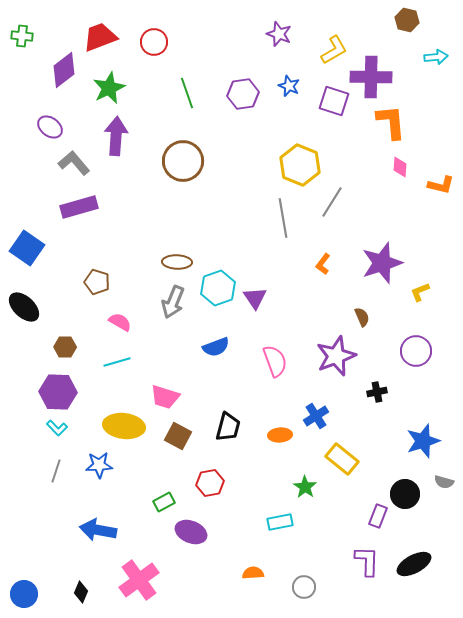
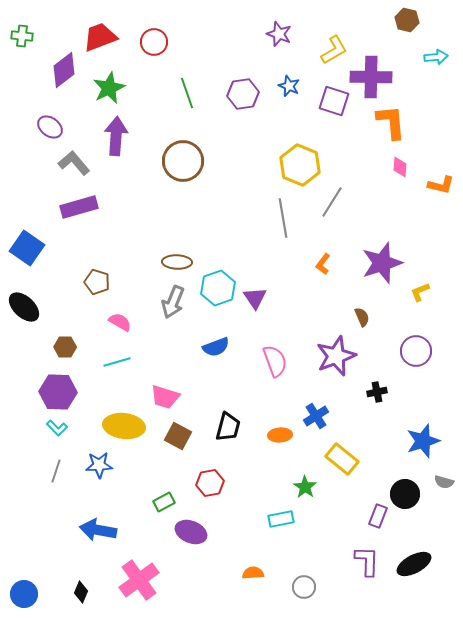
cyan rectangle at (280, 522): moved 1 px right, 3 px up
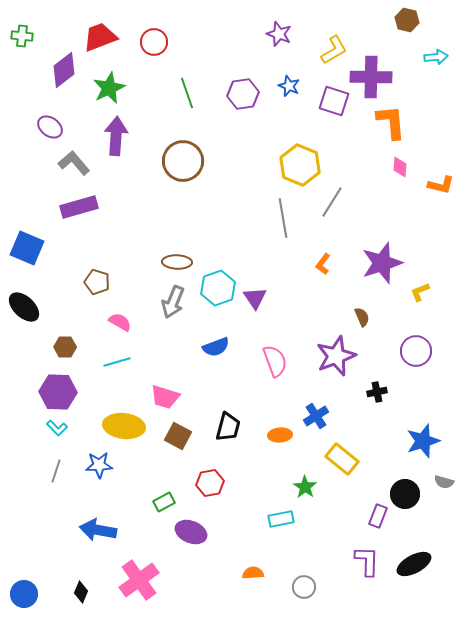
blue square at (27, 248): rotated 12 degrees counterclockwise
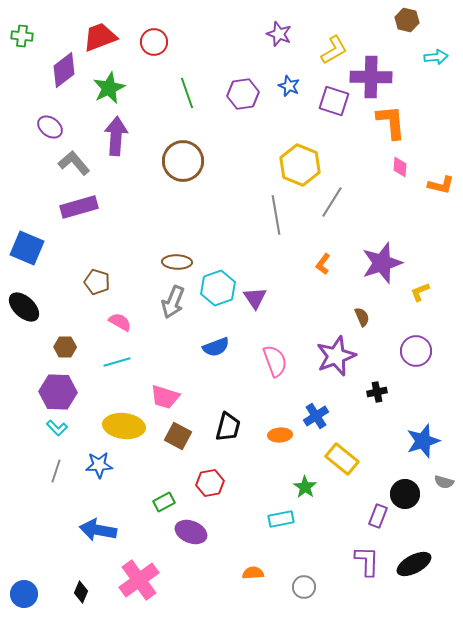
gray line at (283, 218): moved 7 px left, 3 px up
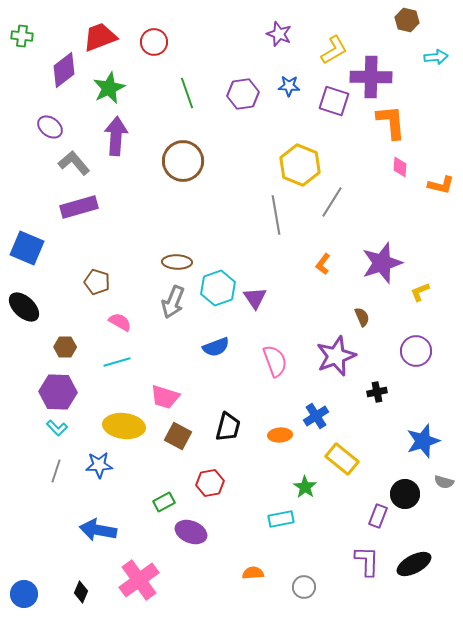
blue star at (289, 86): rotated 20 degrees counterclockwise
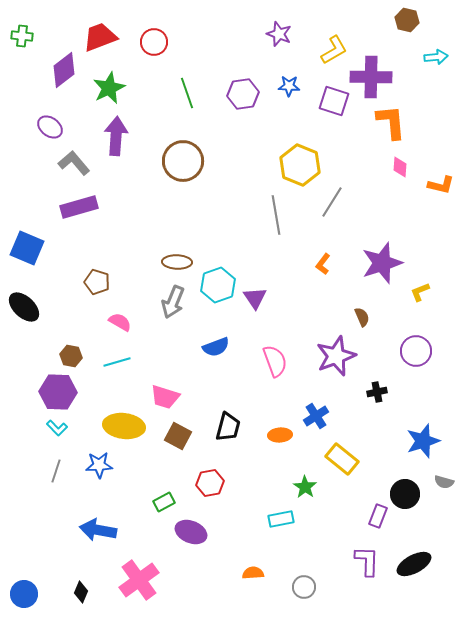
cyan hexagon at (218, 288): moved 3 px up
brown hexagon at (65, 347): moved 6 px right, 9 px down; rotated 10 degrees clockwise
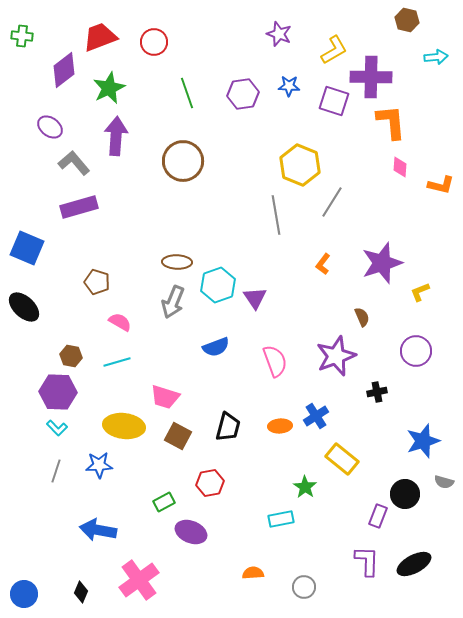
orange ellipse at (280, 435): moved 9 px up
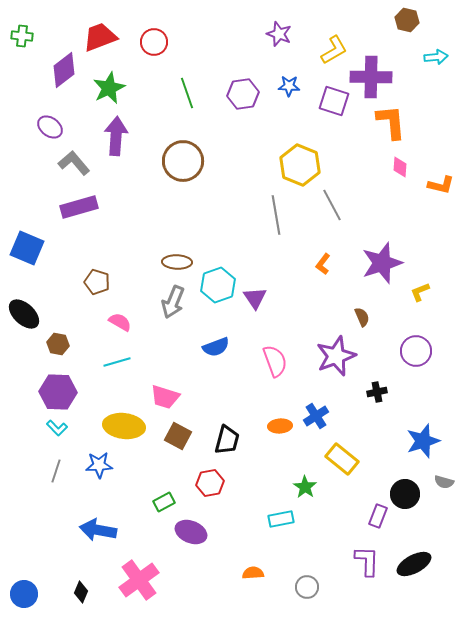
gray line at (332, 202): moved 3 px down; rotated 60 degrees counterclockwise
black ellipse at (24, 307): moved 7 px down
brown hexagon at (71, 356): moved 13 px left, 12 px up
black trapezoid at (228, 427): moved 1 px left, 13 px down
gray circle at (304, 587): moved 3 px right
